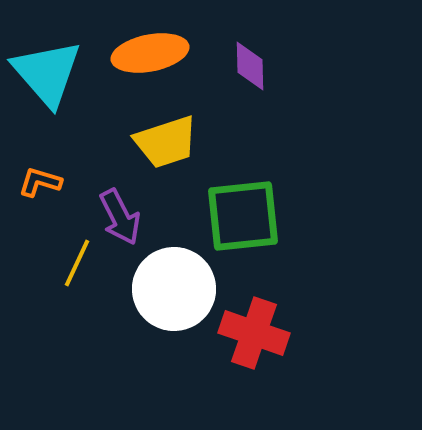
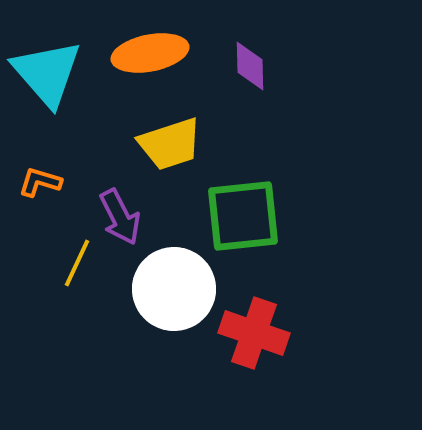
yellow trapezoid: moved 4 px right, 2 px down
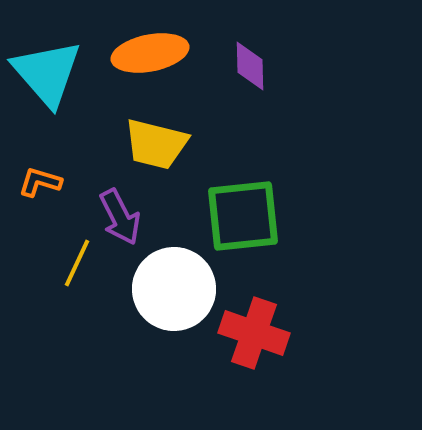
yellow trapezoid: moved 14 px left; rotated 32 degrees clockwise
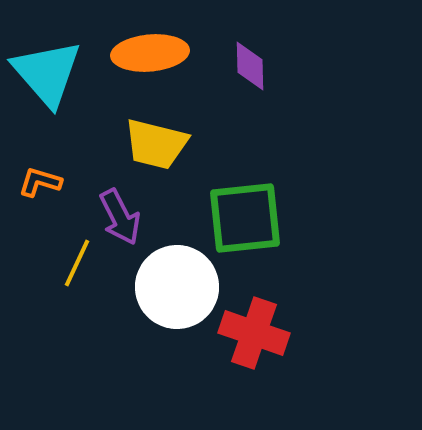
orange ellipse: rotated 6 degrees clockwise
green square: moved 2 px right, 2 px down
white circle: moved 3 px right, 2 px up
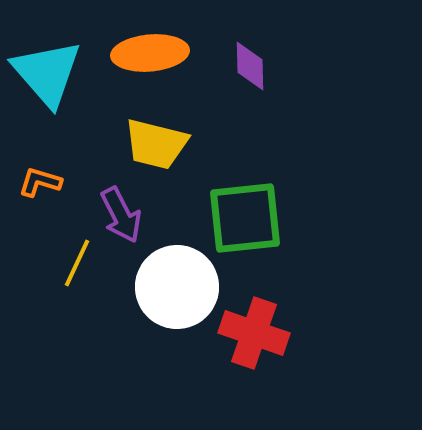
purple arrow: moved 1 px right, 2 px up
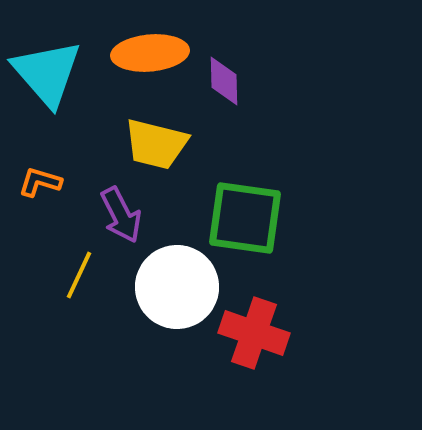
purple diamond: moved 26 px left, 15 px down
green square: rotated 14 degrees clockwise
yellow line: moved 2 px right, 12 px down
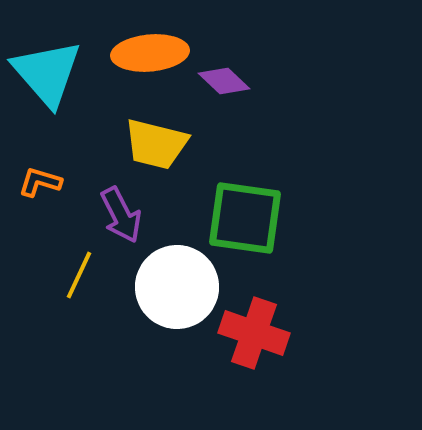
purple diamond: rotated 45 degrees counterclockwise
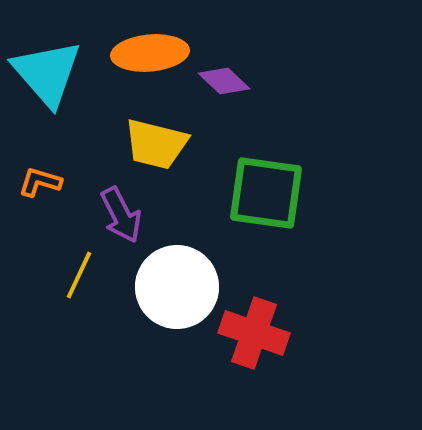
green square: moved 21 px right, 25 px up
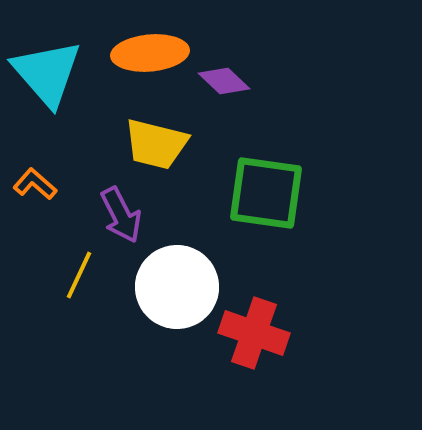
orange L-shape: moved 5 px left, 2 px down; rotated 24 degrees clockwise
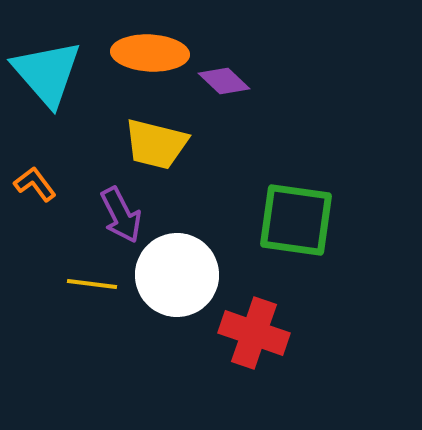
orange ellipse: rotated 8 degrees clockwise
orange L-shape: rotated 12 degrees clockwise
green square: moved 30 px right, 27 px down
yellow line: moved 13 px right, 9 px down; rotated 72 degrees clockwise
white circle: moved 12 px up
